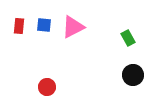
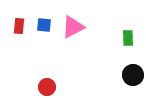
green rectangle: rotated 28 degrees clockwise
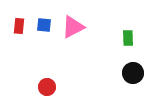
black circle: moved 2 px up
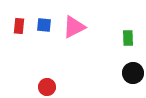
pink triangle: moved 1 px right
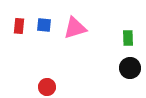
pink triangle: moved 1 px right, 1 px down; rotated 10 degrees clockwise
black circle: moved 3 px left, 5 px up
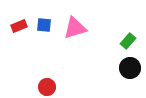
red rectangle: rotated 63 degrees clockwise
green rectangle: moved 3 px down; rotated 42 degrees clockwise
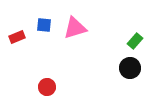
red rectangle: moved 2 px left, 11 px down
green rectangle: moved 7 px right
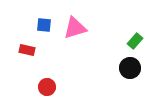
red rectangle: moved 10 px right, 13 px down; rotated 35 degrees clockwise
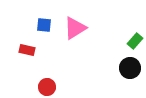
pink triangle: rotated 15 degrees counterclockwise
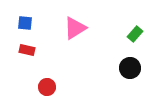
blue square: moved 19 px left, 2 px up
green rectangle: moved 7 px up
